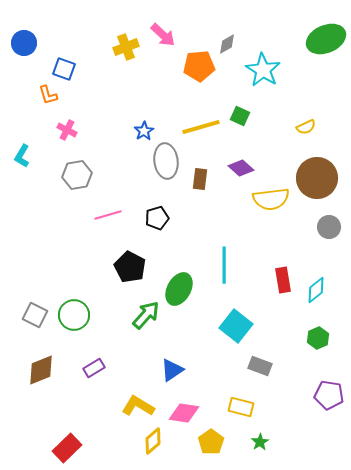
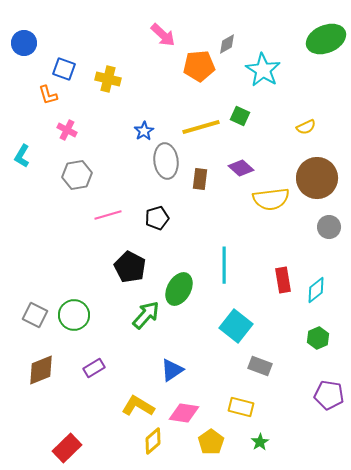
yellow cross at (126, 47): moved 18 px left, 32 px down; rotated 35 degrees clockwise
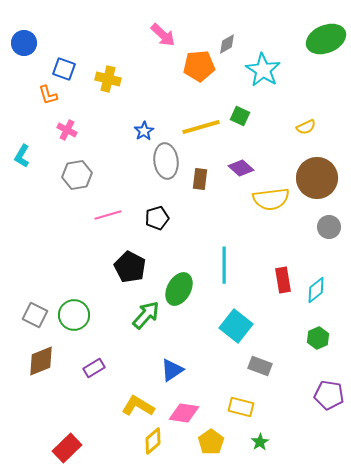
brown diamond at (41, 370): moved 9 px up
